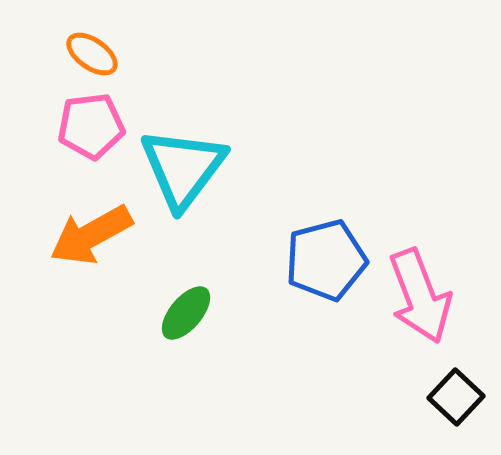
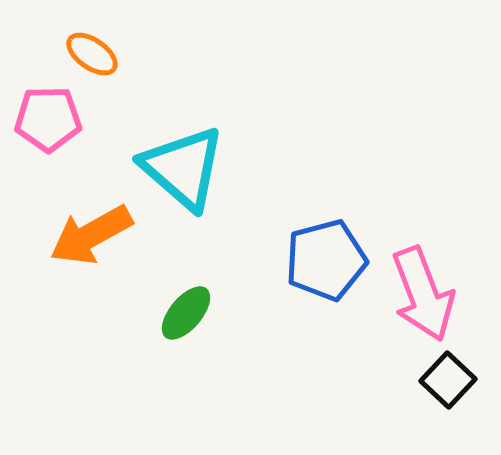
pink pentagon: moved 43 px left, 7 px up; rotated 6 degrees clockwise
cyan triangle: rotated 26 degrees counterclockwise
pink arrow: moved 3 px right, 2 px up
black square: moved 8 px left, 17 px up
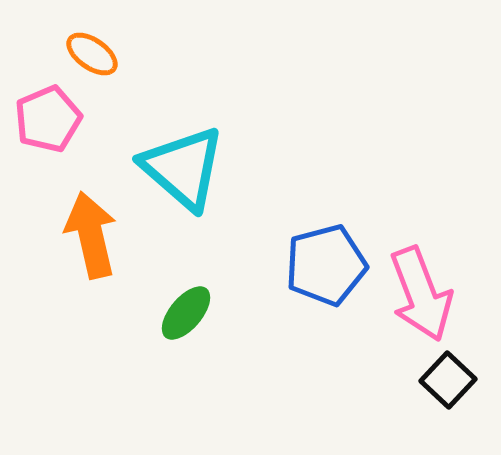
pink pentagon: rotated 22 degrees counterclockwise
orange arrow: rotated 106 degrees clockwise
blue pentagon: moved 5 px down
pink arrow: moved 2 px left
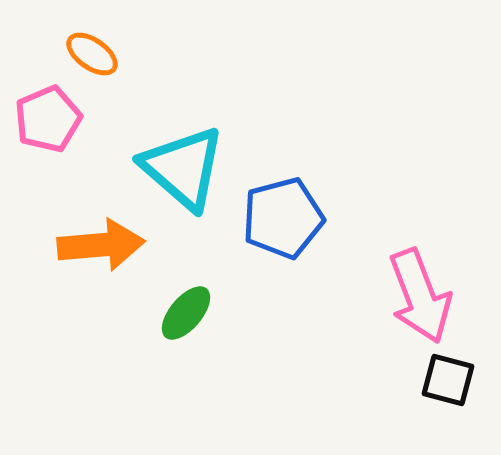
orange arrow: moved 10 px right, 10 px down; rotated 98 degrees clockwise
blue pentagon: moved 43 px left, 47 px up
pink arrow: moved 1 px left, 2 px down
black square: rotated 28 degrees counterclockwise
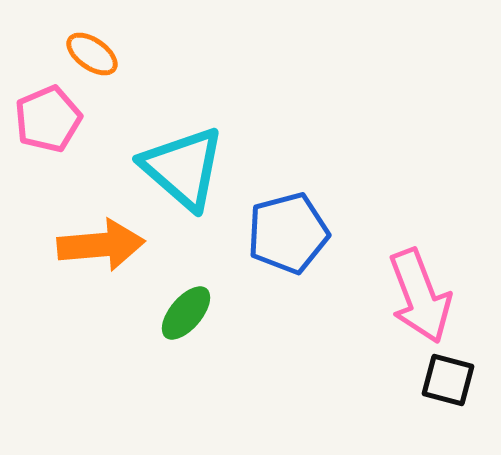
blue pentagon: moved 5 px right, 15 px down
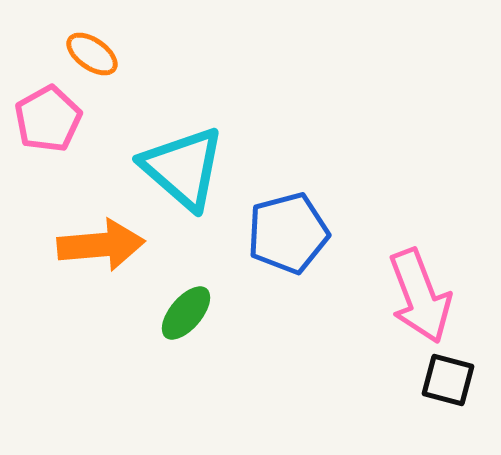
pink pentagon: rotated 6 degrees counterclockwise
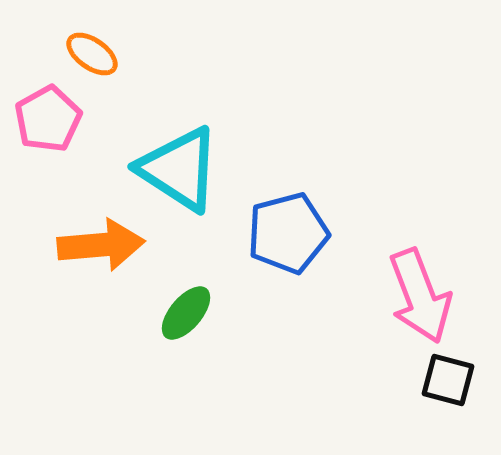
cyan triangle: moved 4 px left, 1 px down; rotated 8 degrees counterclockwise
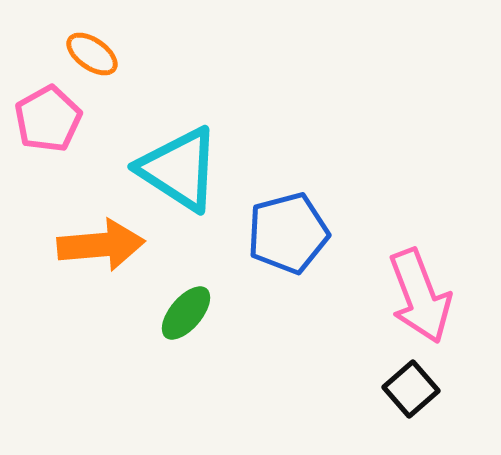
black square: moved 37 px left, 9 px down; rotated 34 degrees clockwise
